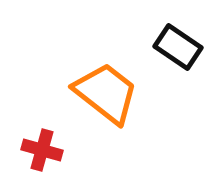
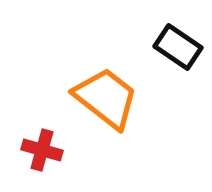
orange trapezoid: moved 5 px down
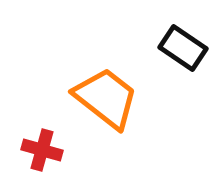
black rectangle: moved 5 px right, 1 px down
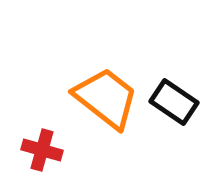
black rectangle: moved 9 px left, 54 px down
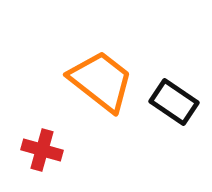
orange trapezoid: moved 5 px left, 17 px up
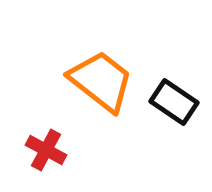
red cross: moved 4 px right; rotated 12 degrees clockwise
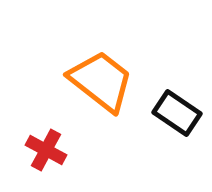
black rectangle: moved 3 px right, 11 px down
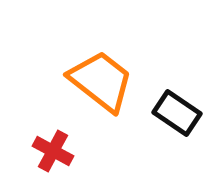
red cross: moved 7 px right, 1 px down
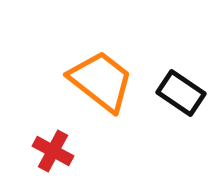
black rectangle: moved 4 px right, 20 px up
